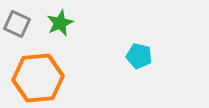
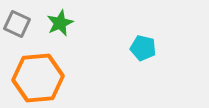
cyan pentagon: moved 4 px right, 8 px up
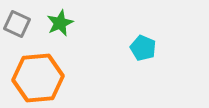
cyan pentagon: rotated 10 degrees clockwise
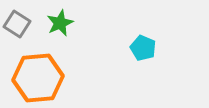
gray square: rotated 8 degrees clockwise
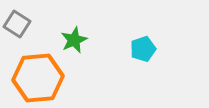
green star: moved 14 px right, 17 px down
cyan pentagon: moved 1 px down; rotated 30 degrees clockwise
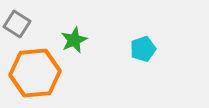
orange hexagon: moved 3 px left, 5 px up
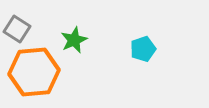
gray square: moved 5 px down
orange hexagon: moved 1 px left, 1 px up
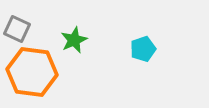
gray square: rotated 8 degrees counterclockwise
orange hexagon: moved 2 px left; rotated 12 degrees clockwise
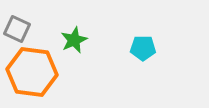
cyan pentagon: moved 1 px up; rotated 20 degrees clockwise
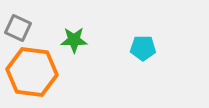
gray square: moved 1 px right, 1 px up
green star: rotated 24 degrees clockwise
